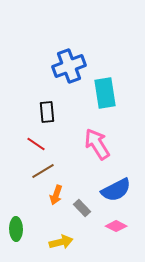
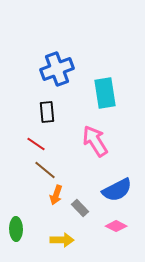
blue cross: moved 12 px left, 3 px down
pink arrow: moved 2 px left, 3 px up
brown line: moved 2 px right, 1 px up; rotated 70 degrees clockwise
blue semicircle: moved 1 px right
gray rectangle: moved 2 px left
yellow arrow: moved 1 px right, 2 px up; rotated 15 degrees clockwise
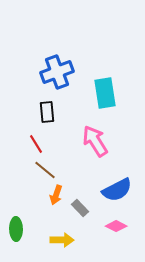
blue cross: moved 3 px down
red line: rotated 24 degrees clockwise
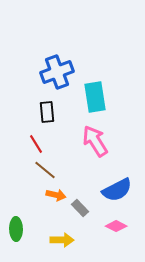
cyan rectangle: moved 10 px left, 4 px down
orange arrow: rotated 96 degrees counterclockwise
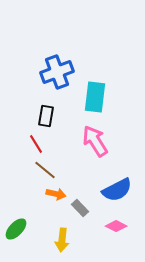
cyan rectangle: rotated 16 degrees clockwise
black rectangle: moved 1 px left, 4 px down; rotated 15 degrees clockwise
orange arrow: moved 1 px up
green ellipse: rotated 45 degrees clockwise
yellow arrow: rotated 95 degrees clockwise
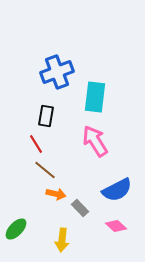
pink diamond: rotated 15 degrees clockwise
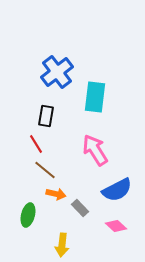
blue cross: rotated 16 degrees counterclockwise
pink arrow: moved 9 px down
green ellipse: moved 12 px right, 14 px up; rotated 30 degrees counterclockwise
yellow arrow: moved 5 px down
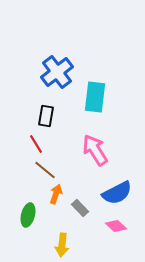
blue semicircle: moved 3 px down
orange arrow: rotated 84 degrees counterclockwise
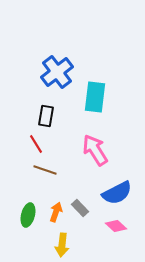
brown line: rotated 20 degrees counterclockwise
orange arrow: moved 18 px down
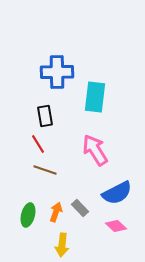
blue cross: rotated 36 degrees clockwise
black rectangle: moved 1 px left; rotated 20 degrees counterclockwise
red line: moved 2 px right
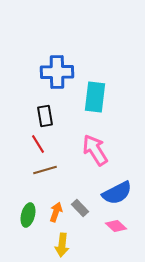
brown line: rotated 35 degrees counterclockwise
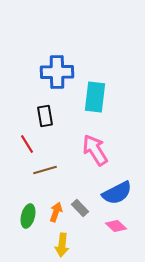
red line: moved 11 px left
green ellipse: moved 1 px down
